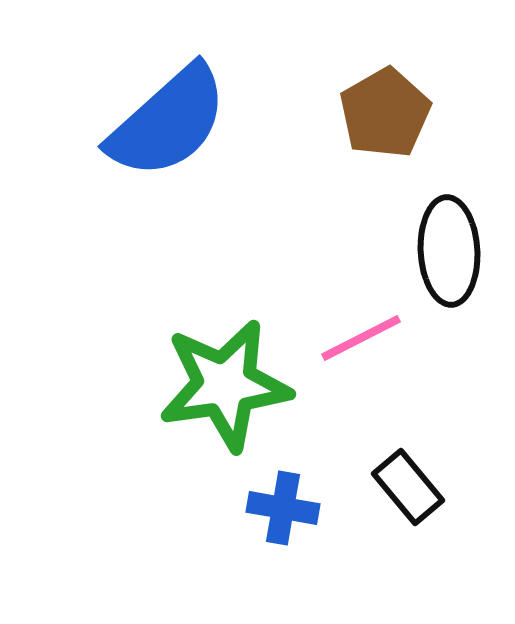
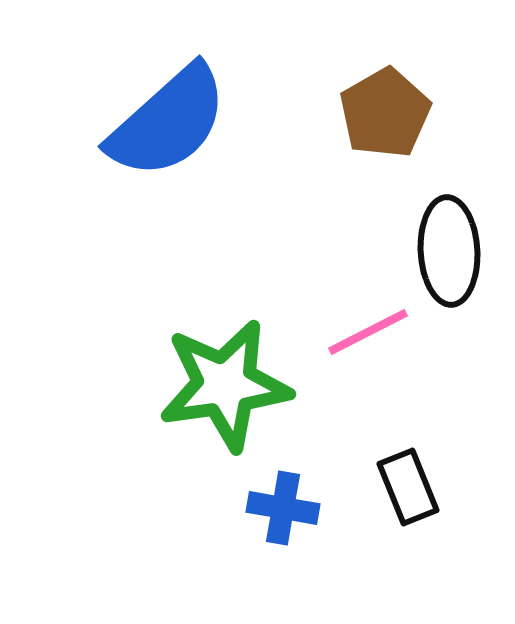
pink line: moved 7 px right, 6 px up
black rectangle: rotated 18 degrees clockwise
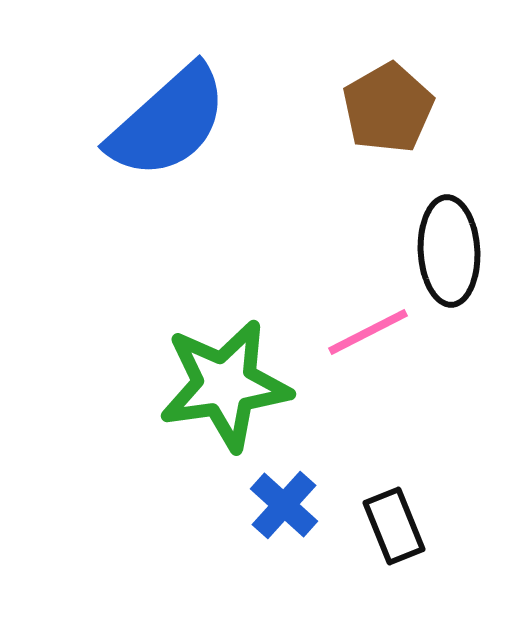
brown pentagon: moved 3 px right, 5 px up
black rectangle: moved 14 px left, 39 px down
blue cross: moved 1 px right, 3 px up; rotated 32 degrees clockwise
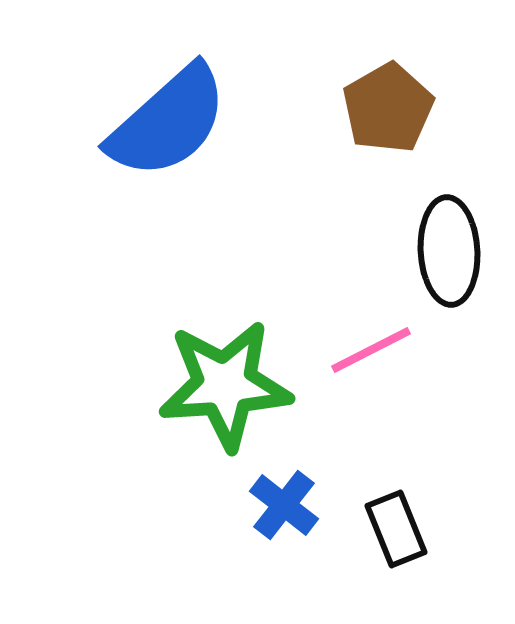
pink line: moved 3 px right, 18 px down
green star: rotated 4 degrees clockwise
blue cross: rotated 4 degrees counterclockwise
black rectangle: moved 2 px right, 3 px down
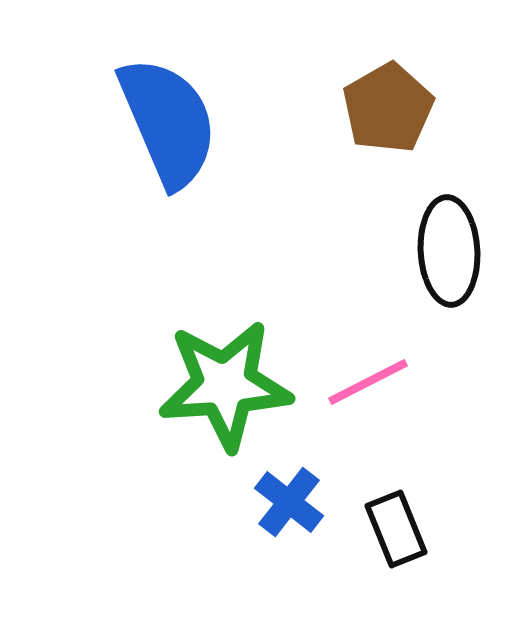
blue semicircle: rotated 71 degrees counterclockwise
pink line: moved 3 px left, 32 px down
blue cross: moved 5 px right, 3 px up
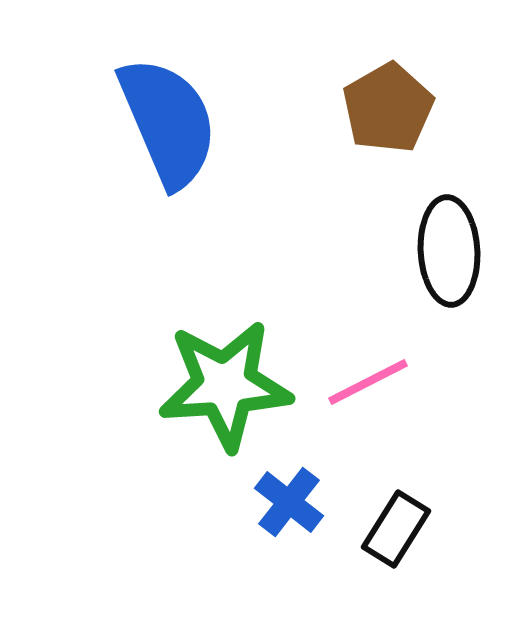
black rectangle: rotated 54 degrees clockwise
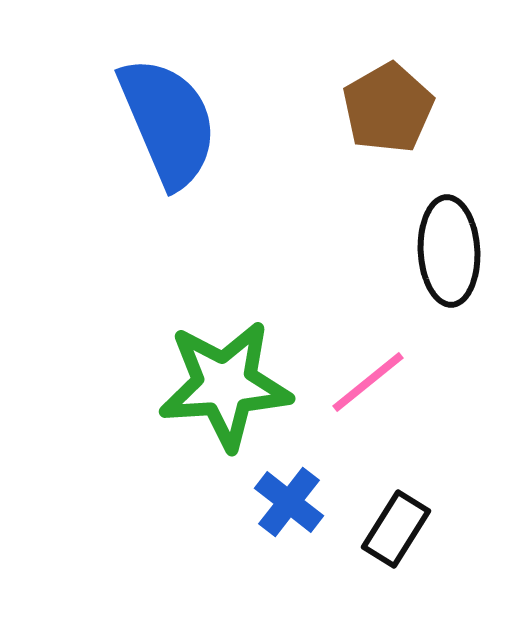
pink line: rotated 12 degrees counterclockwise
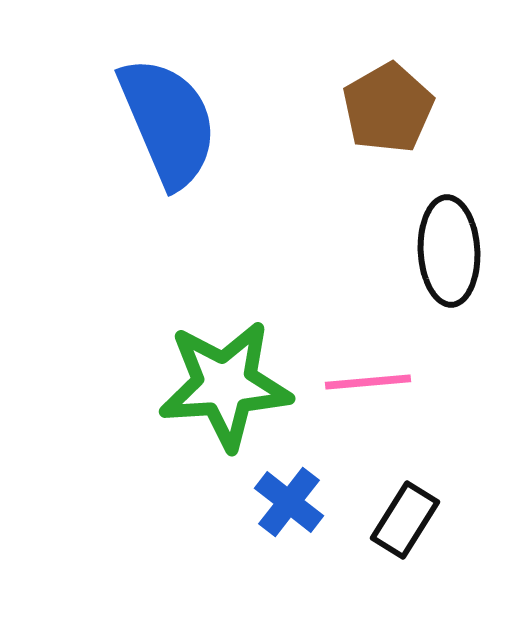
pink line: rotated 34 degrees clockwise
black rectangle: moved 9 px right, 9 px up
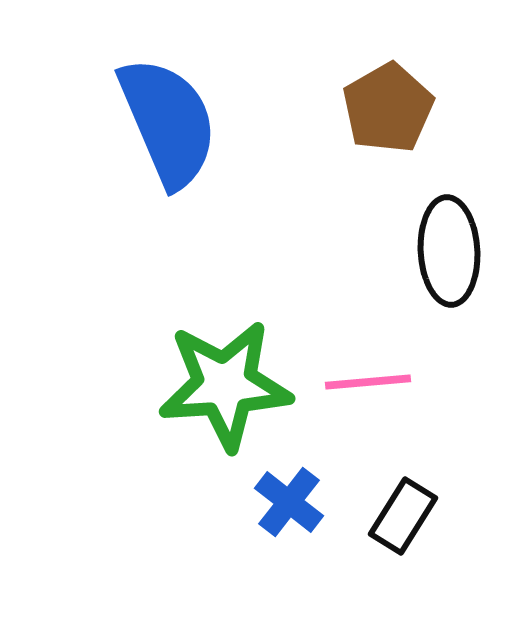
black rectangle: moved 2 px left, 4 px up
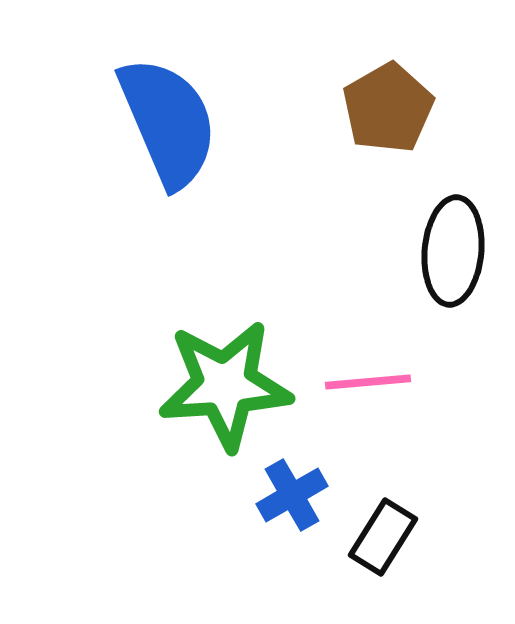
black ellipse: moved 4 px right; rotated 8 degrees clockwise
blue cross: moved 3 px right, 7 px up; rotated 22 degrees clockwise
black rectangle: moved 20 px left, 21 px down
